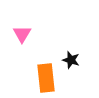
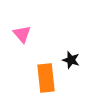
pink triangle: rotated 12 degrees counterclockwise
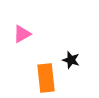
pink triangle: rotated 42 degrees clockwise
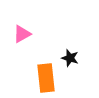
black star: moved 1 px left, 2 px up
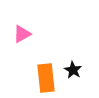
black star: moved 3 px right, 12 px down; rotated 12 degrees clockwise
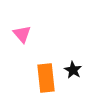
pink triangle: rotated 42 degrees counterclockwise
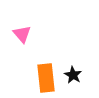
black star: moved 5 px down
